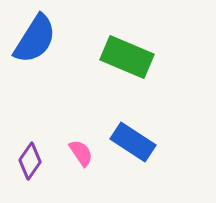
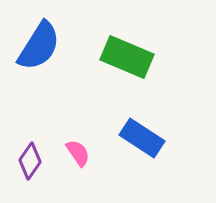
blue semicircle: moved 4 px right, 7 px down
blue rectangle: moved 9 px right, 4 px up
pink semicircle: moved 3 px left
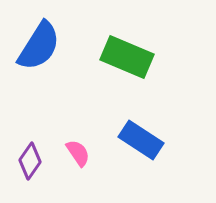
blue rectangle: moved 1 px left, 2 px down
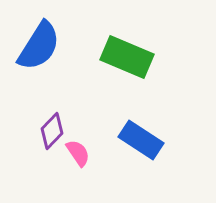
purple diamond: moved 22 px right, 30 px up; rotated 9 degrees clockwise
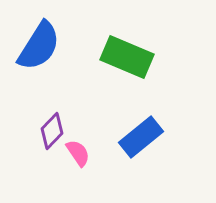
blue rectangle: moved 3 px up; rotated 72 degrees counterclockwise
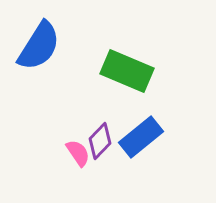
green rectangle: moved 14 px down
purple diamond: moved 48 px right, 10 px down
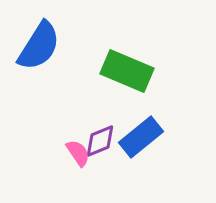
purple diamond: rotated 24 degrees clockwise
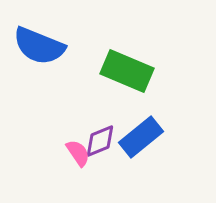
blue semicircle: rotated 80 degrees clockwise
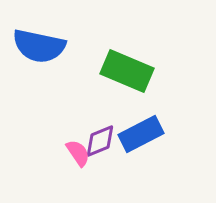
blue semicircle: rotated 10 degrees counterclockwise
blue rectangle: moved 3 px up; rotated 12 degrees clockwise
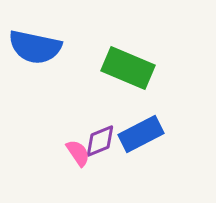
blue semicircle: moved 4 px left, 1 px down
green rectangle: moved 1 px right, 3 px up
